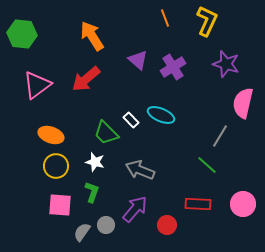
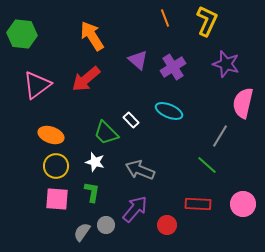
cyan ellipse: moved 8 px right, 4 px up
green L-shape: rotated 10 degrees counterclockwise
pink square: moved 3 px left, 6 px up
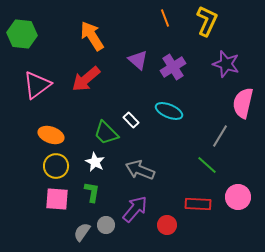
white star: rotated 12 degrees clockwise
pink circle: moved 5 px left, 7 px up
